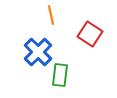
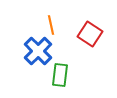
orange line: moved 10 px down
blue cross: moved 1 px up
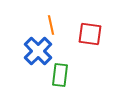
red square: rotated 25 degrees counterclockwise
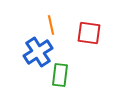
red square: moved 1 px left, 1 px up
blue cross: moved 1 px down; rotated 12 degrees clockwise
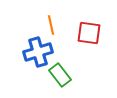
blue cross: rotated 16 degrees clockwise
green rectangle: rotated 45 degrees counterclockwise
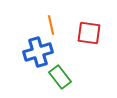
green rectangle: moved 2 px down
